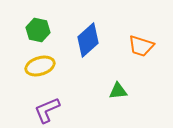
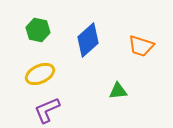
yellow ellipse: moved 8 px down; rotated 8 degrees counterclockwise
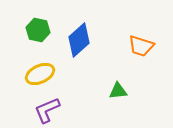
blue diamond: moved 9 px left
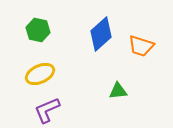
blue diamond: moved 22 px right, 6 px up
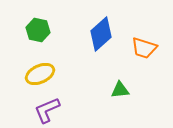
orange trapezoid: moved 3 px right, 2 px down
green triangle: moved 2 px right, 1 px up
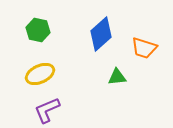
green triangle: moved 3 px left, 13 px up
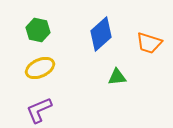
orange trapezoid: moved 5 px right, 5 px up
yellow ellipse: moved 6 px up
purple L-shape: moved 8 px left
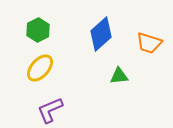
green hexagon: rotated 20 degrees clockwise
yellow ellipse: rotated 24 degrees counterclockwise
green triangle: moved 2 px right, 1 px up
purple L-shape: moved 11 px right
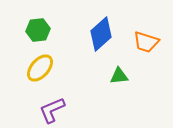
green hexagon: rotated 20 degrees clockwise
orange trapezoid: moved 3 px left, 1 px up
purple L-shape: moved 2 px right
